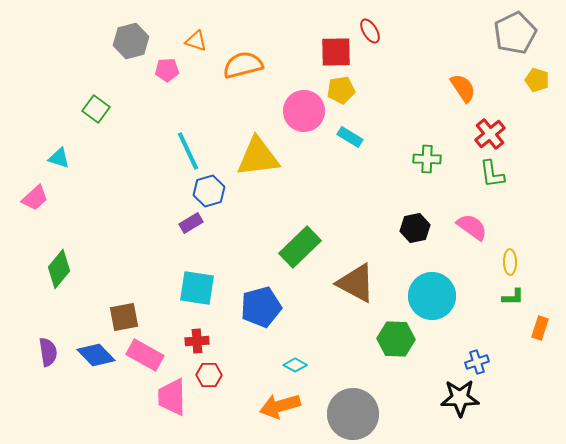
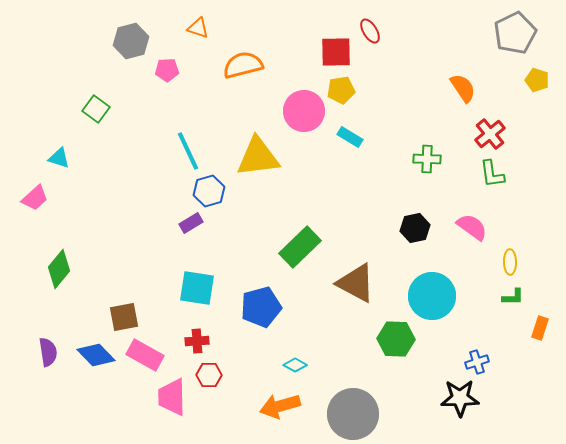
orange triangle at (196, 41): moved 2 px right, 13 px up
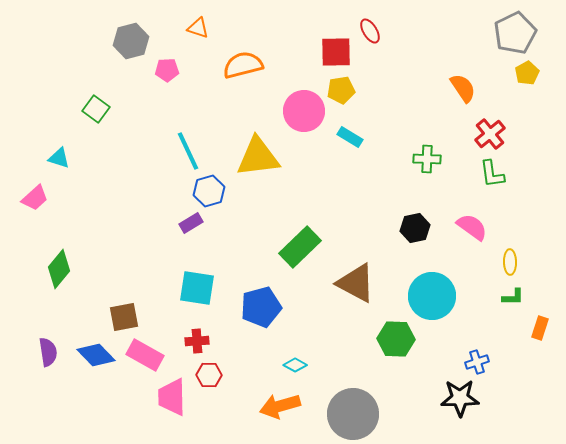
yellow pentagon at (537, 80): moved 10 px left, 7 px up; rotated 25 degrees clockwise
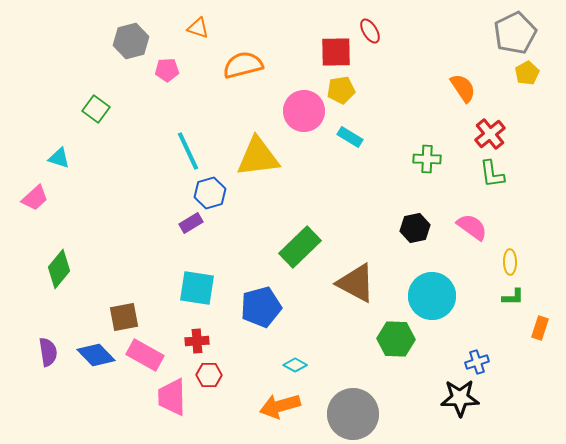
blue hexagon at (209, 191): moved 1 px right, 2 px down
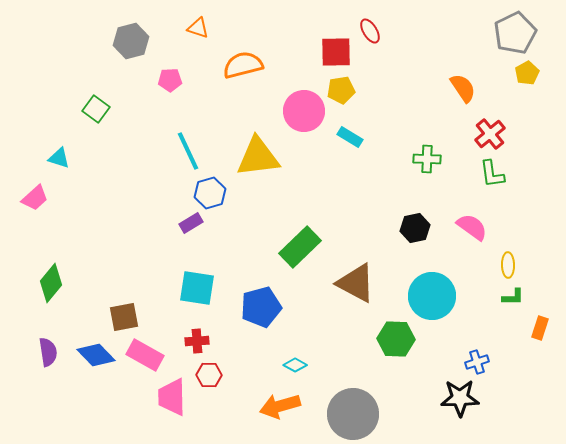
pink pentagon at (167, 70): moved 3 px right, 10 px down
yellow ellipse at (510, 262): moved 2 px left, 3 px down
green diamond at (59, 269): moved 8 px left, 14 px down
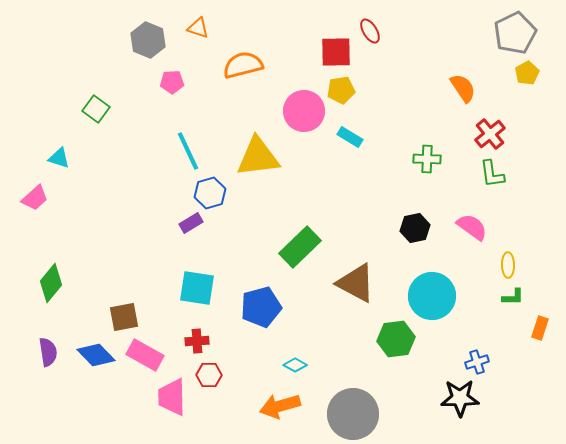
gray hexagon at (131, 41): moved 17 px right, 1 px up; rotated 24 degrees counterclockwise
pink pentagon at (170, 80): moved 2 px right, 2 px down
green hexagon at (396, 339): rotated 9 degrees counterclockwise
